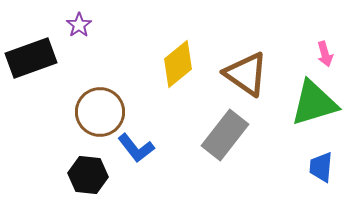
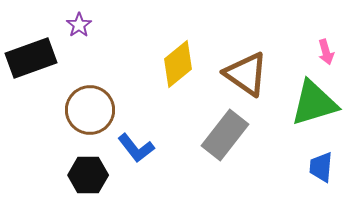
pink arrow: moved 1 px right, 2 px up
brown circle: moved 10 px left, 2 px up
black hexagon: rotated 6 degrees counterclockwise
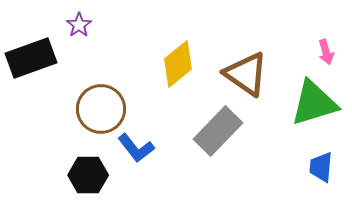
brown circle: moved 11 px right, 1 px up
gray rectangle: moved 7 px left, 4 px up; rotated 6 degrees clockwise
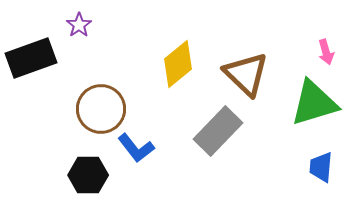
brown triangle: rotated 9 degrees clockwise
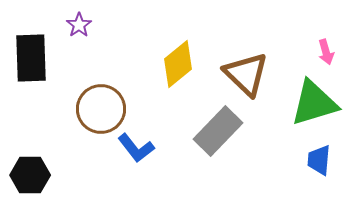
black rectangle: rotated 72 degrees counterclockwise
blue trapezoid: moved 2 px left, 7 px up
black hexagon: moved 58 px left
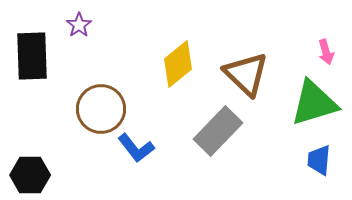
black rectangle: moved 1 px right, 2 px up
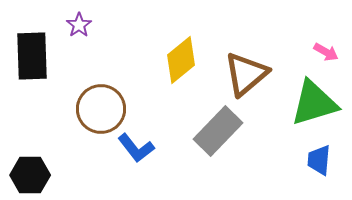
pink arrow: rotated 45 degrees counterclockwise
yellow diamond: moved 3 px right, 4 px up
brown triangle: rotated 36 degrees clockwise
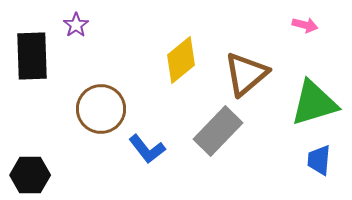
purple star: moved 3 px left
pink arrow: moved 21 px left, 27 px up; rotated 15 degrees counterclockwise
blue L-shape: moved 11 px right, 1 px down
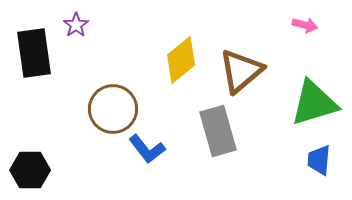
black rectangle: moved 2 px right, 3 px up; rotated 6 degrees counterclockwise
brown triangle: moved 5 px left, 3 px up
brown circle: moved 12 px right
gray rectangle: rotated 60 degrees counterclockwise
black hexagon: moved 5 px up
